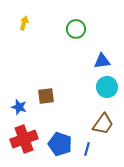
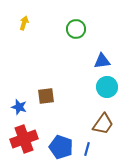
blue pentagon: moved 1 px right, 3 px down
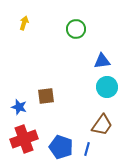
brown trapezoid: moved 1 px left, 1 px down
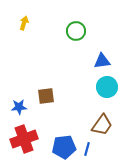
green circle: moved 2 px down
blue star: rotated 21 degrees counterclockwise
blue pentagon: moved 3 px right; rotated 25 degrees counterclockwise
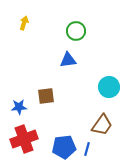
blue triangle: moved 34 px left, 1 px up
cyan circle: moved 2 px right
